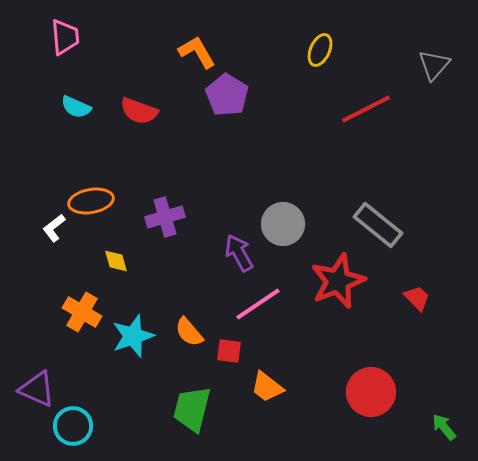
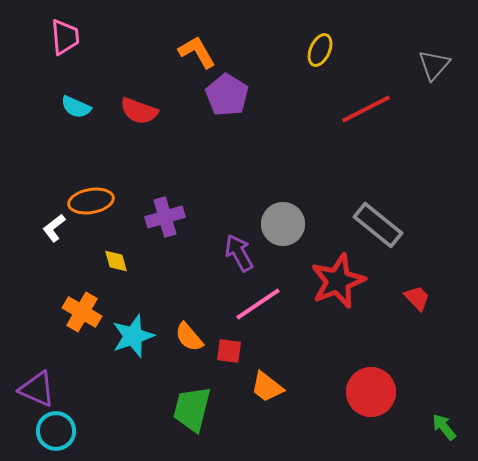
orange semicircle: moved 5 px down
cyan circle: moved 17 px left, 5 px down
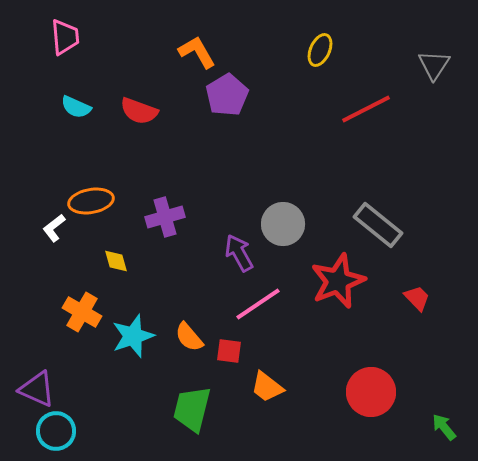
gray triangle: rotated 8 degrees counterclockwise
purple pentagon: rotated 9 degrees clockwise
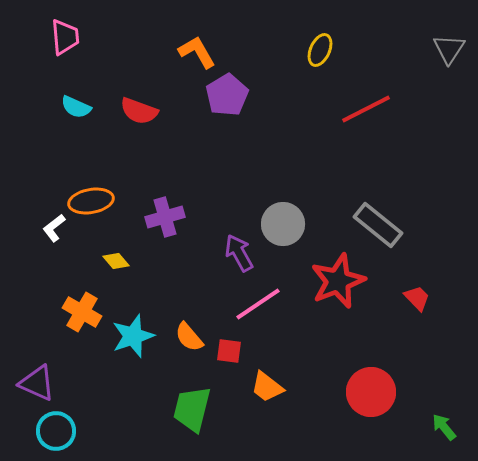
gray triangle: moved 15 px right, 16 px up
yellow diamond: rotated 24 degrees counterclockwise
purple triangle: moved 6 px up
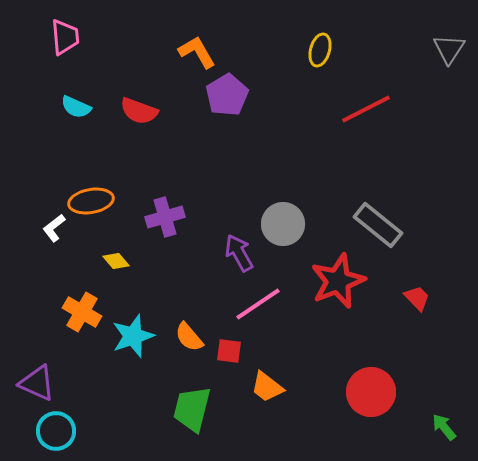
yellow ellipse: rotated 8 degrees counterclockwise
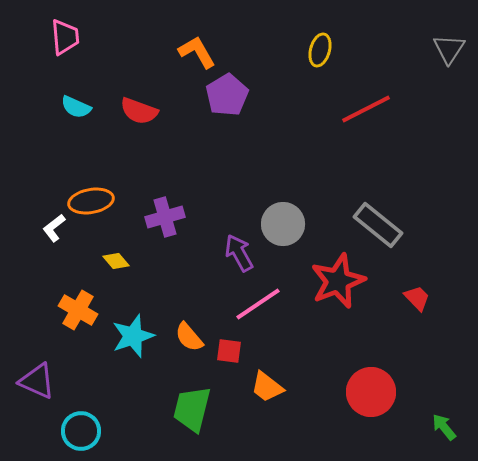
orange cross: moved 4 px left, 2 px up
purple triangle: moved 2 px up
cyan circle: moved 25 px right
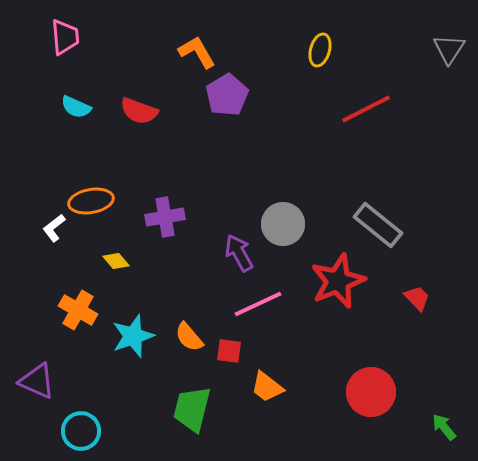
purple cross: rotated 6 degrees clockwise
pink line: rotated 9 degrees clockwise
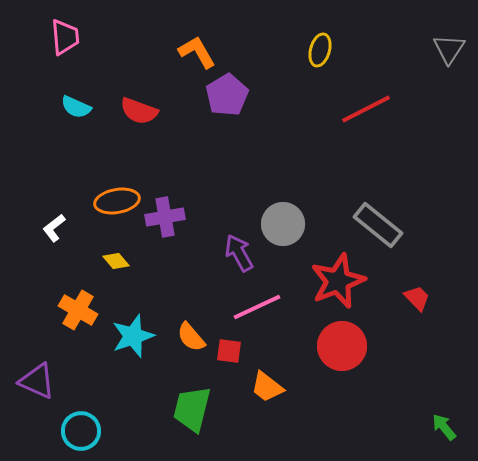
orange ellipse: moved 26 px right
pink line: moved 1 px left, 3 px down
orange semicircle: moved 2 px right
red circle: moved 29 px left, 46 px up
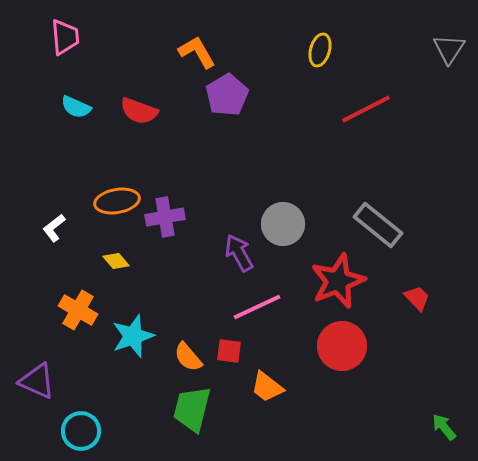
orange semicircle: moved 3 px left, 20 px down
